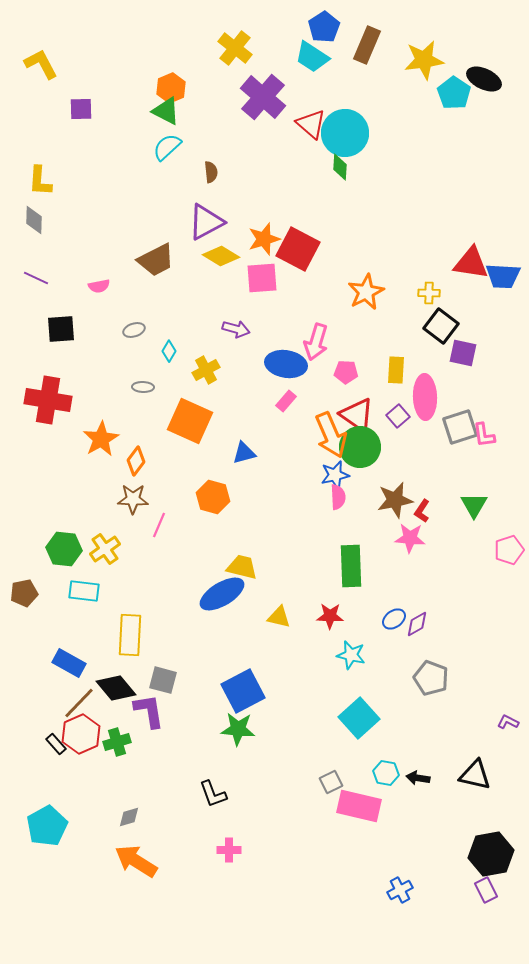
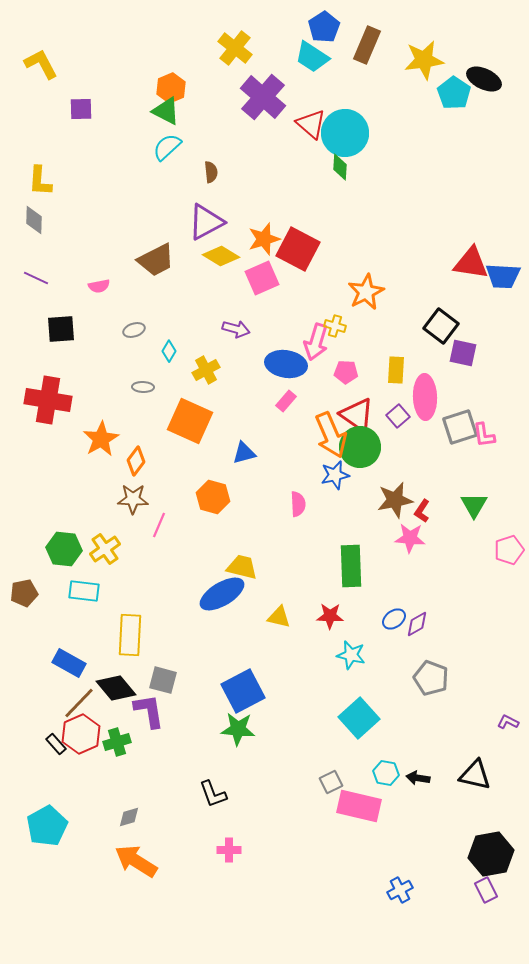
pink square at (262, 278): rotated 20 degrees counterclockwise
yellow cross at (429, 293): moved 94 px left, 33 px down; rotated 15 degrees clockwise
pink semicircle at (338, 497): moved 40 px left, 7 px down
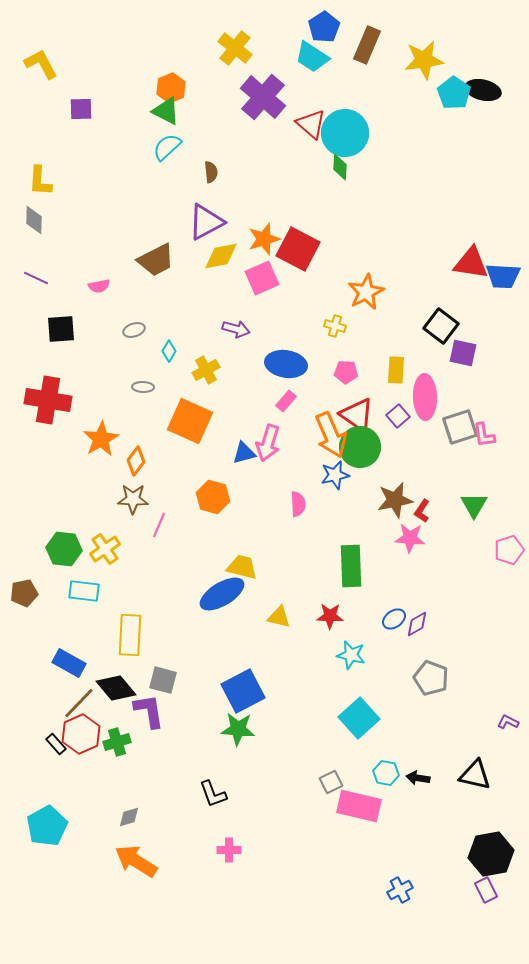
black ellipse at (484, 79): moved 1 px left, 11 px down; rotated 12 degrees counterclockwise
yellow diamond at (221, 256): rotated 42 degrees counterclockwise
pink arrow at (316, 342): moved 48 px left, 101 px down
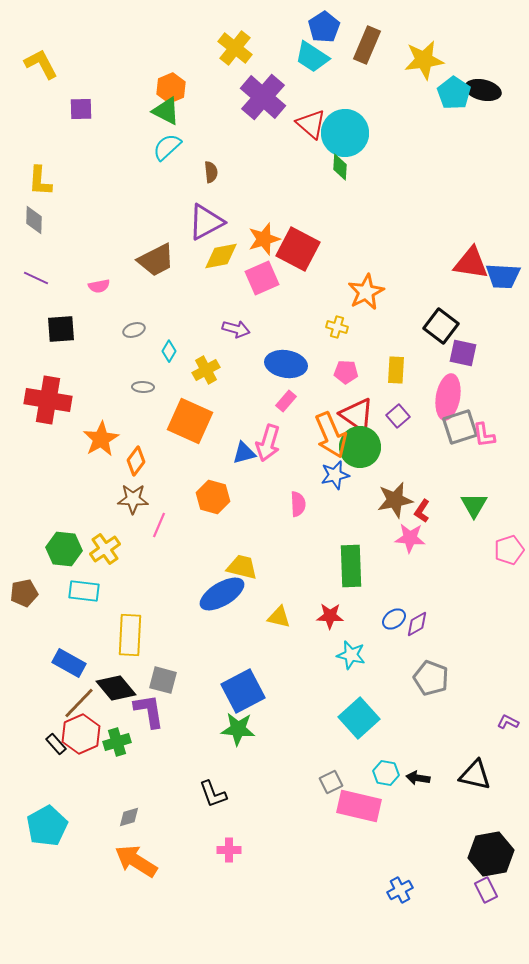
yellow cross at (335, 326): moved 2 px right, 1 px down
pink ellipse at (425, 397): moved 23 px right; rotated 12 degrees clockwise
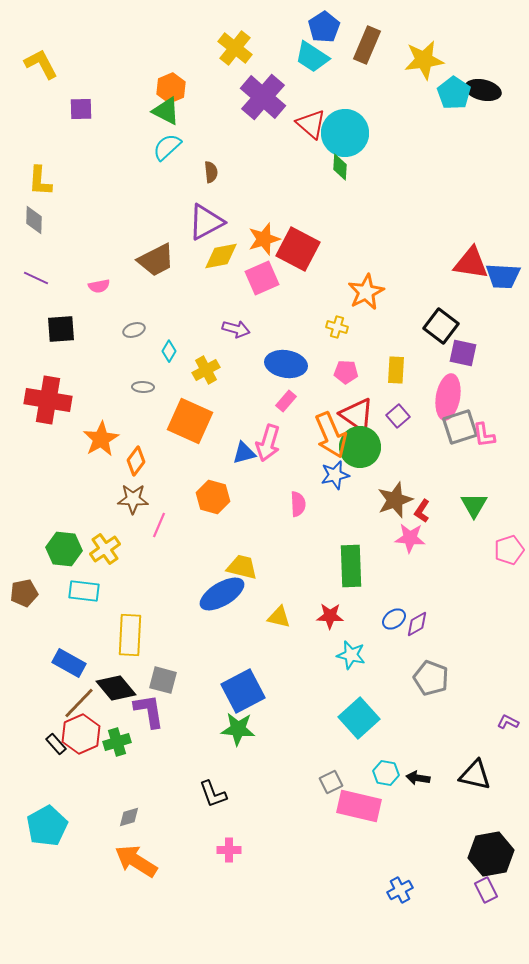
brown star at (395, 500): rotated 9 degrees counterclockwise
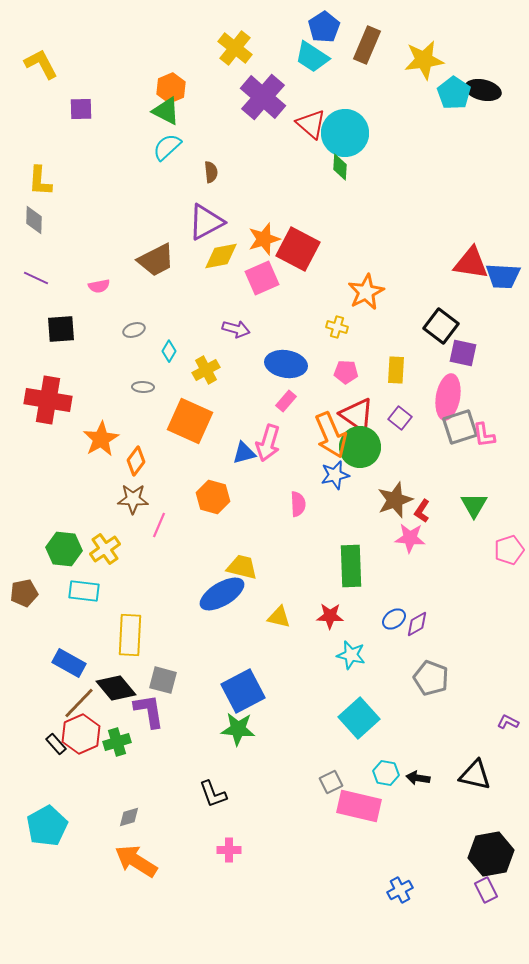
purple square at (398, 416): moved 2 px right, 2 px down; rotated 10 degrees counterclockwise
